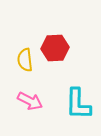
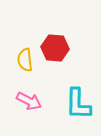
red hexagon: rotated 8 degrees clockwise
pink arrow: moved 1 px left
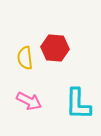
yellow semicircle: moved 2 px up
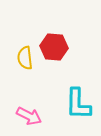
red hexagon: moved 1 px left, 1 px up
pink arrow: moved 15 px down
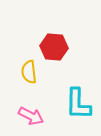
yellow semicircle: moved 4 px right, 14 px down
pink arrow: moved 2 px right
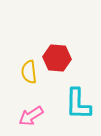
red hexagon: moved 3 px right, 11 px down
pink arrow: rotated 120 degrees clockwise
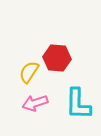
yellow semicircle: rotated 40 degrees clockwise
pink arrow: moved 4 px right, 13 px up; rotated 15 degrees clockwise
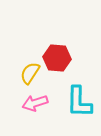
yellow semicircle: moved 1 px right, 1 px down
cyan L-shape: moved 1 px right, 2 px up
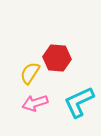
cyan L-shape: rotated 64 degrees clockwise
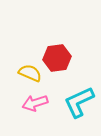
red hexagon: rotated 12 degrees counterclockwise
yellow semicircle: rotated 80 degrees clockwise
